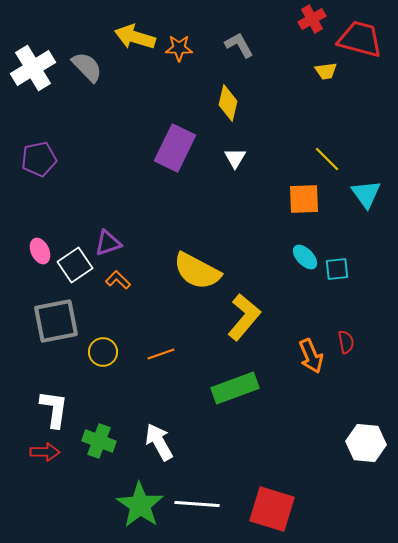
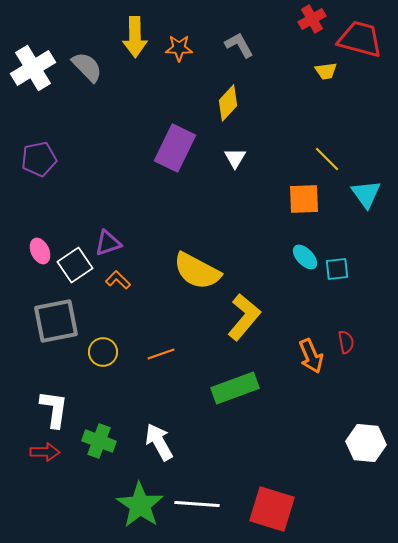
yellow arrow: rotated 108 degrees counterclockwise
yellow diamond: rotated 30 degrees clockwise
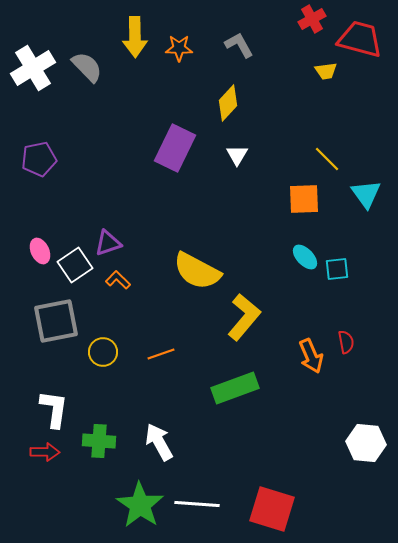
white triangle: moved 2 px right, 3 px up
green cross: rotated 16 degrees counterclockwise
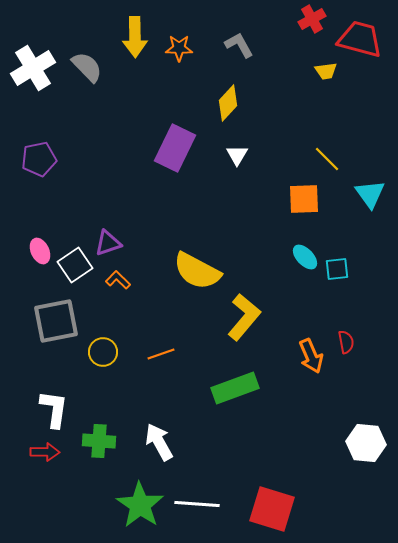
cyan triangle: moved 4 px right
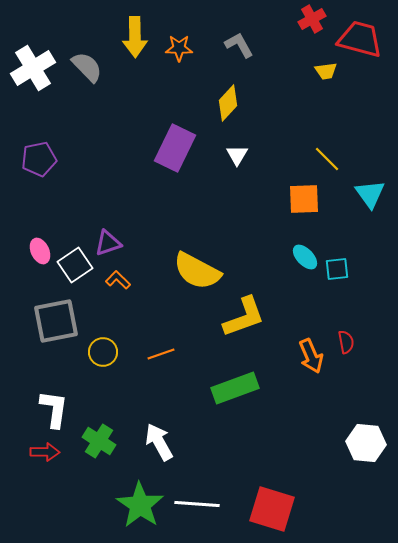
yellow L-shape: rotated 30 degrees clockwise
green cross: rotated 28 degrees clockwise
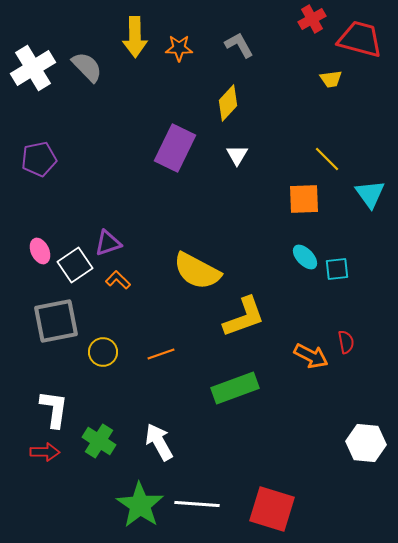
yellow trapezoid: moved 5 px right, 8 px down
orange arrow: rotated 40 degrees counterclockwise
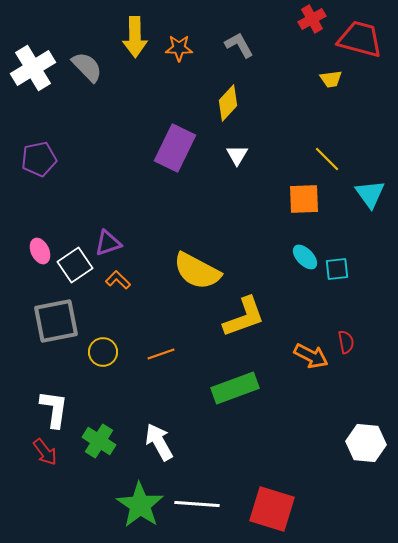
red arrow: rotated 52 degrees clockwise
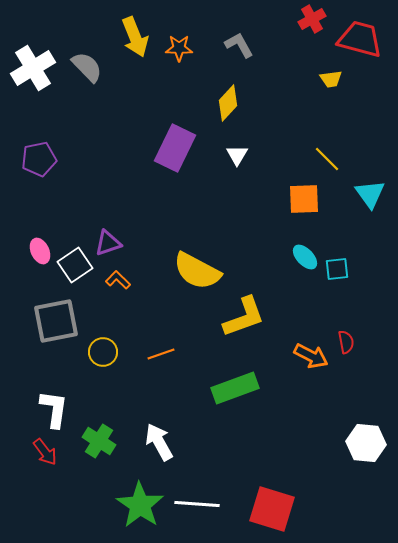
yellow arrow: rotated 21 degrees counterclockwise
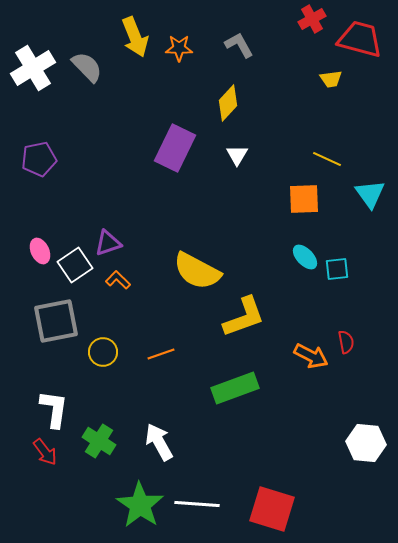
yellow line: rotated 20 degrees counterclockwise
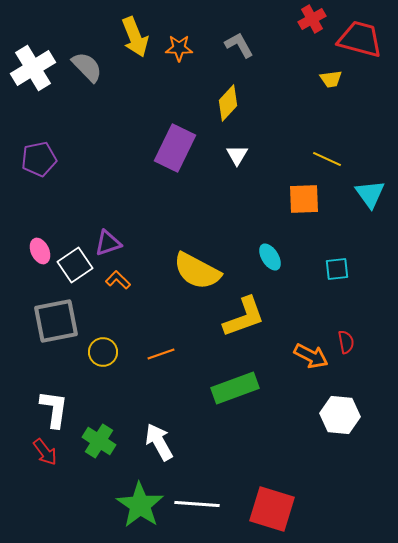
cyan ellipse: moved 35 px left; rotated 12 degrees clockwise
white hexagon: moved 26 px left, 28 px up
